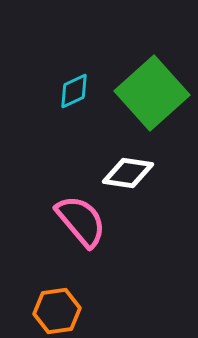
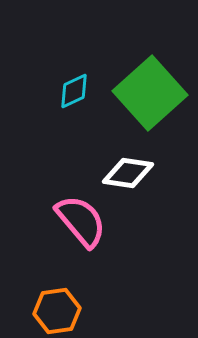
green square: moved 2 px left
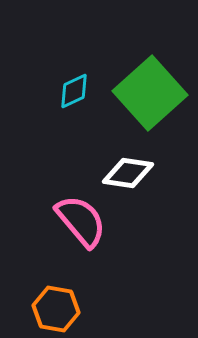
orange hexagon: moved 1 px left, 2 px up; rotated 18 degrees clockwise
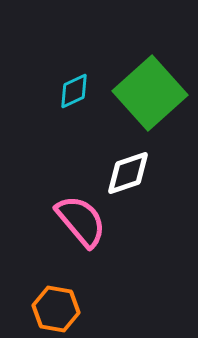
white diamond: rotated 27 degrees counterclockwise
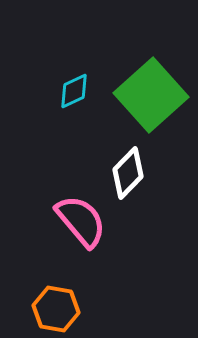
green square: moved 1 px right, 2 px down
white diamond: rotated 27 degrees counterclockwise
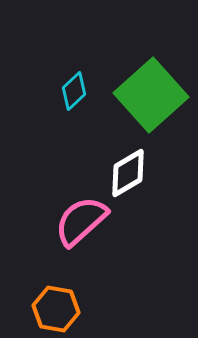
cyan diamond: rotated 18 degrees counterclockwise
white diamond: rotated 15 degrees clockwise
pink semicircle: rotated 92 degrees counterclockwise
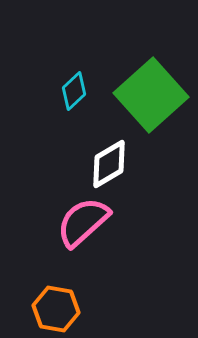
white diamond: moved 19 px left, 9 px up
pink semicircle: moved 2 px right, 1 px down
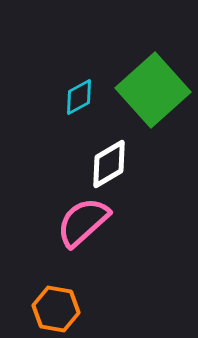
cyan diamond: moved 5 px right, 6 px down; rotated 15 degrees clockwise
green square: moved 2 px right, 5 px up
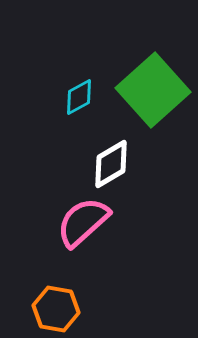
white diamond: moved 2 px right
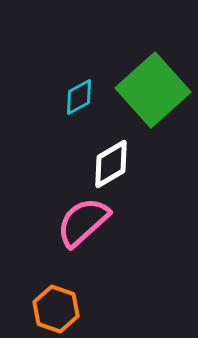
orange hexagon: rotated 9 degrees clockwise
